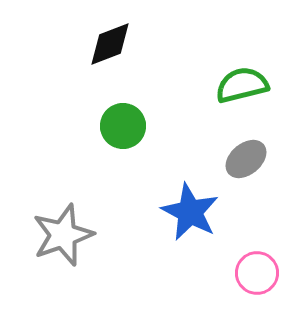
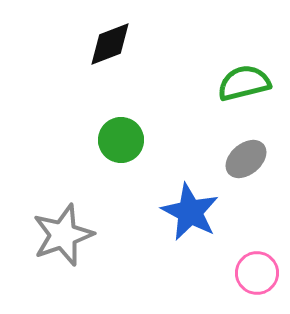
green semicircle: moved 2 px right, 2 px up
green circle: moved 2 px left, 14 px down
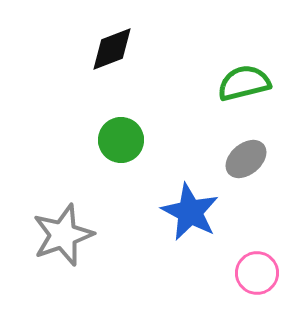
black diamond: moved 2 px right, 5 px down
